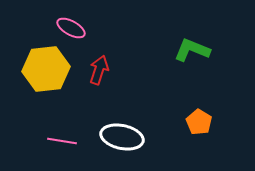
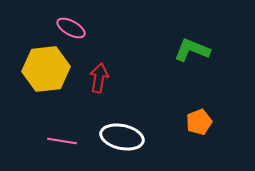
red arrow: moved 8 px down; rotated 8 degrees counterclockwise
orange pentagon: rotated 20 degrees clockwise
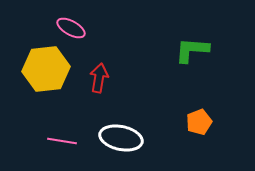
green L-shape: rotated 18 degrees counterclockwise
white ellipse: moved 1 px left, 1 px down
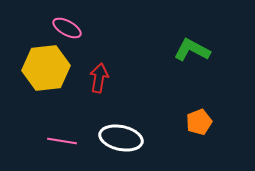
pink ellipse: moved 4 px left
green L-shape: rotated 24 degrees clockwise
yellow hexagon: moved 1 px up
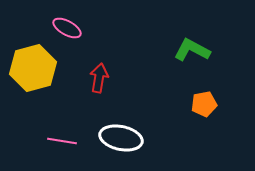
yellow hexagon: moved 13 px left; rotated 9 degrees counterclockwise
orange pentagon: moved 5 px right, 18 px up; rotated 10 degrees clockwise
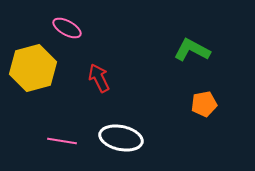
red arrow: rotated 36 degrees counterclockwise
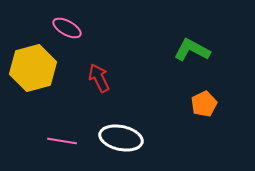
orange pentagon: rotated 15 degrees counterclockwise
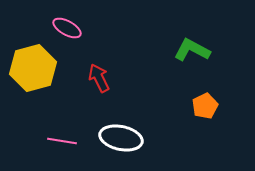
orange pentagon: moved 1 px right, 2 px down
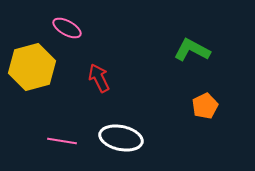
yellow hexagon: moved 1 px left, 1 px up
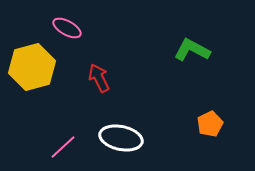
orange pentagon: moved 5 px right, 18 px down
pink line: moved 1 px right, 6 px down; rotated 52 degrees counterclockwise
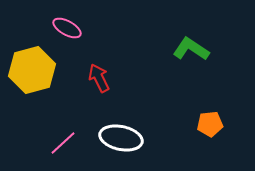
green L-shape: moved 1 px left, 1 px up; rotated 6 degrees clockwise
yellow hexagon: moved 3 px down
orange pentagon: rotated 20 degrees clockwise
pink line: moved 4 px up
